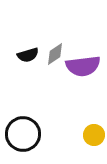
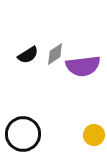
black semicircle: rotated 15 degrees counterclockwise
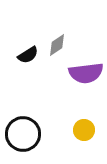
gray diamond: moved 2 px right, 9 px up
purple semicircle: moved 3 px right, 7 px down
yellow circle: moved 10 px left, 5 px up
